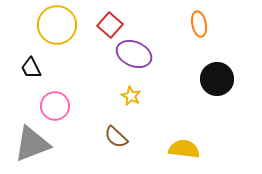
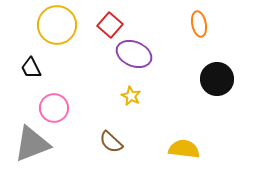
pink circle: moved 1 px left, 2 px down
brown semicircle: moved 5 px left, 5 px down
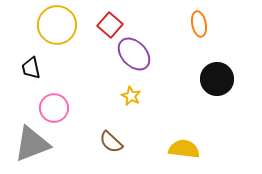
purple ellipse: rotated 24 degrees clockwise
black trapezoid: rotated 15 degrees clockwise
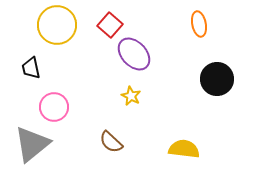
pink circle: moved 1 px up
gray triangle: rotated 18 degrees counterclockwise
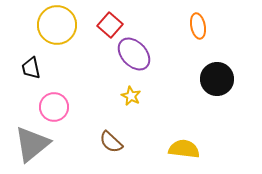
orange ellipse: moved 1 px left, 2 px down
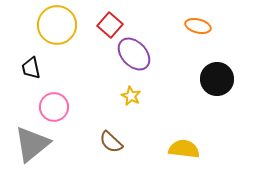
orange ellipse: rotated 65 degrees counterclockwise
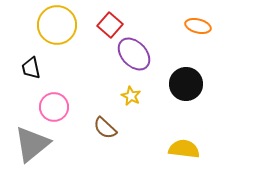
black circle: moved 31 px left, 5 px down
brown semicircle: moved 6 px left, 14 px up
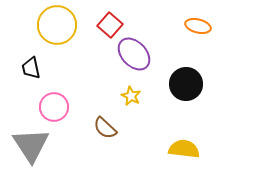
gray triangle: moved 1 px left, 1 px down; rotated 24 degrees counterclockwise
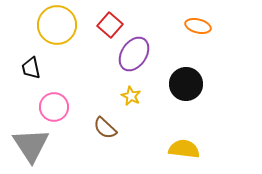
purple ellipse: rotated 76 degrees clockwise
